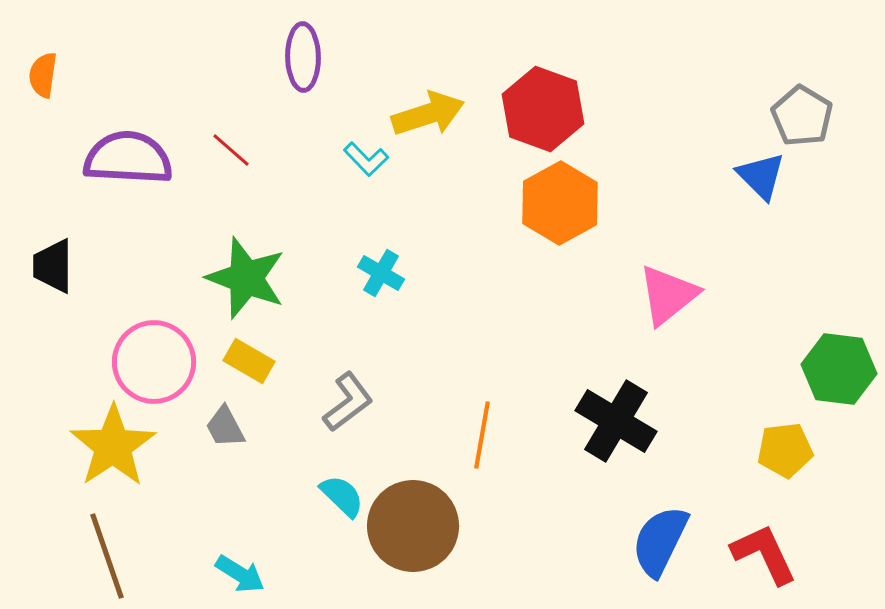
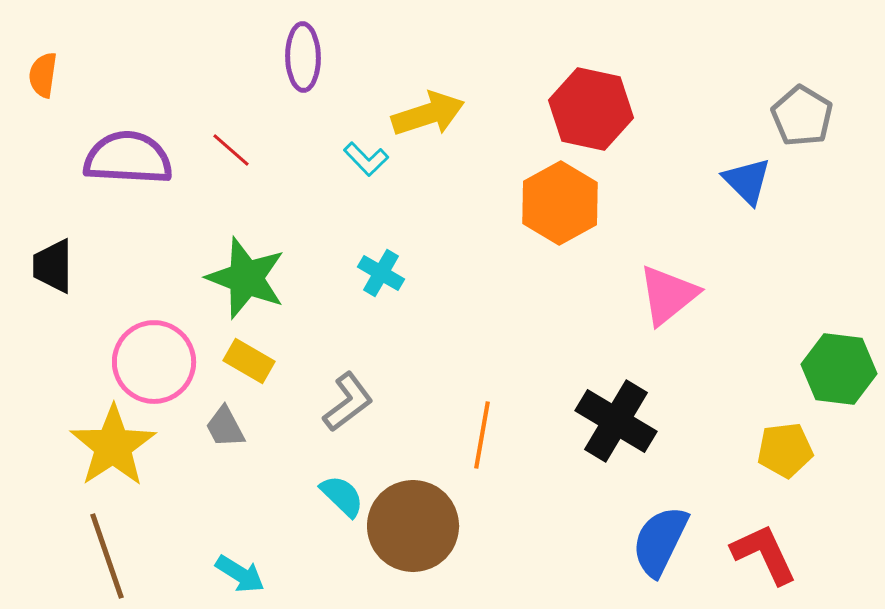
red hexagon: moved 48 px right; rotated 8 degrees counterclockwise
blue triangle: moved 14 px left, 5 px down
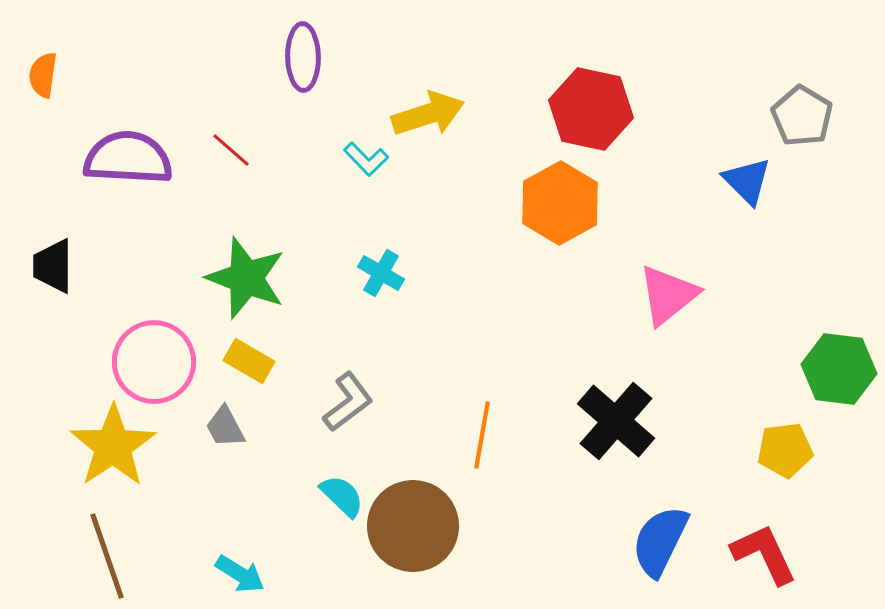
black cross: rotated 10 degrees clockwise
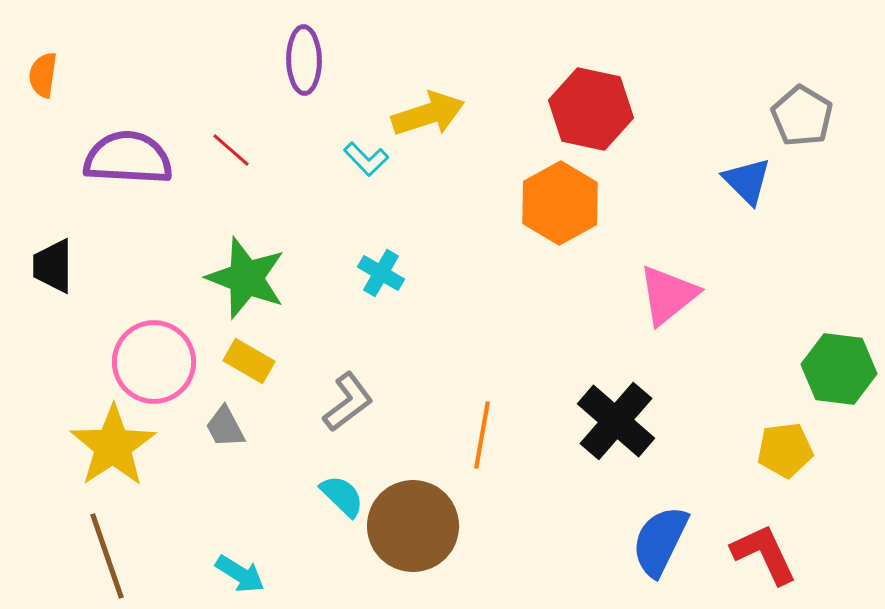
purple ellipse: moved 1 px right, 3 px down
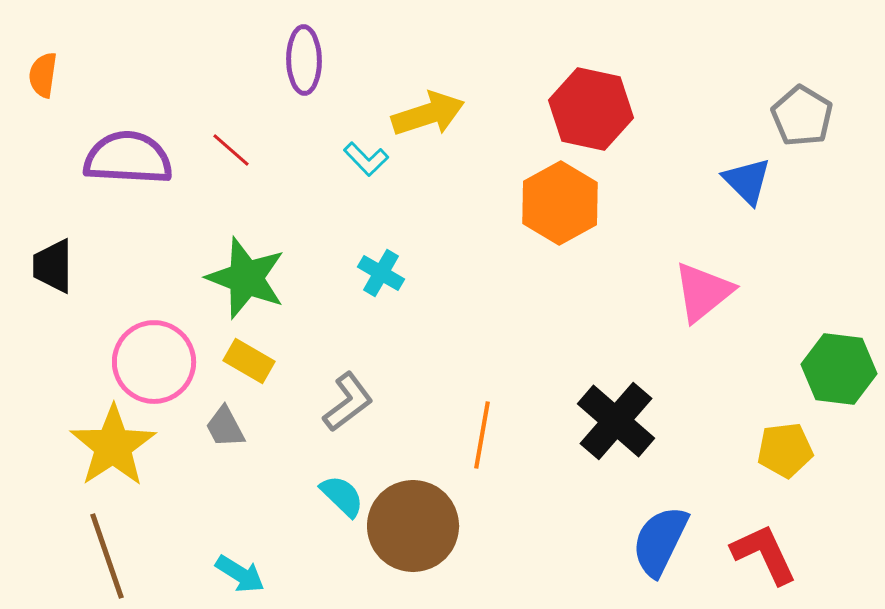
pink triangle: moved 35 px right, 3 px up
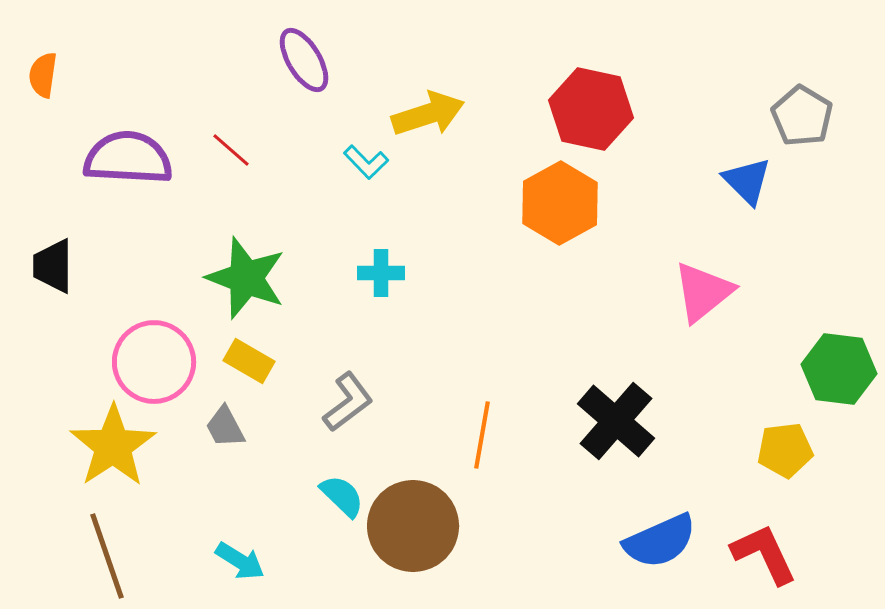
purple ellipse: rotated 30 degrees counterclockwise
cyan L-shape: moved 3 px down
cyan cross: rotated 30 degrees counterclockwise
blue semicircle: rotated 140 degrees counterclockwise
cyan arrow: moved 13 px up
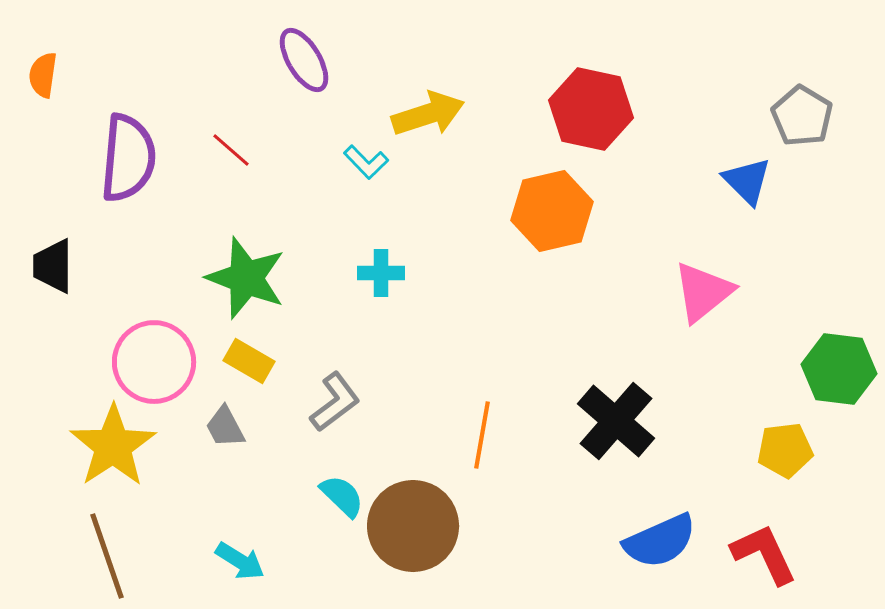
purple semicircle: rotated 92 degrees clockwise
orange hexagon: moved 8 px left, 8 px down; rotated 16 degrees clockwise
gray L-shape: moved 13 px left
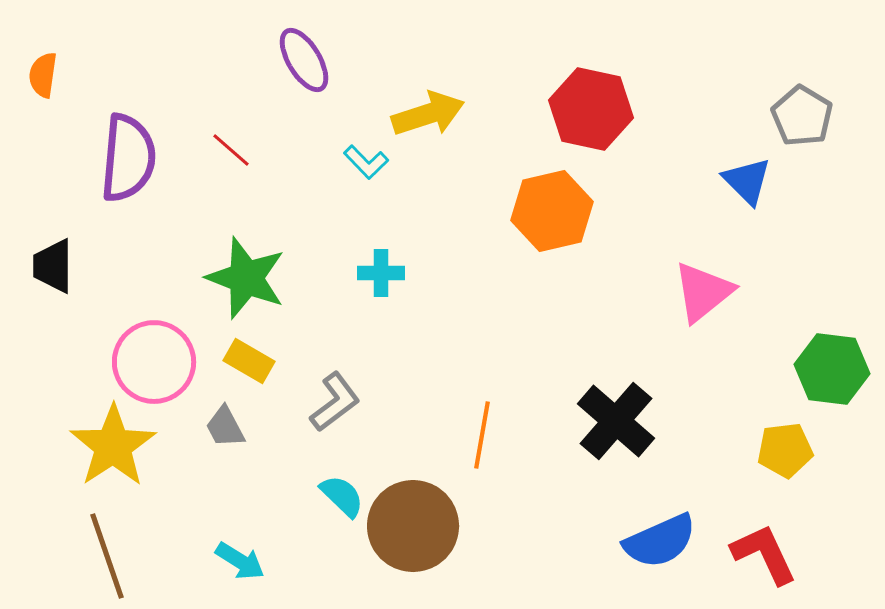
green hexagon: moved 7 px left
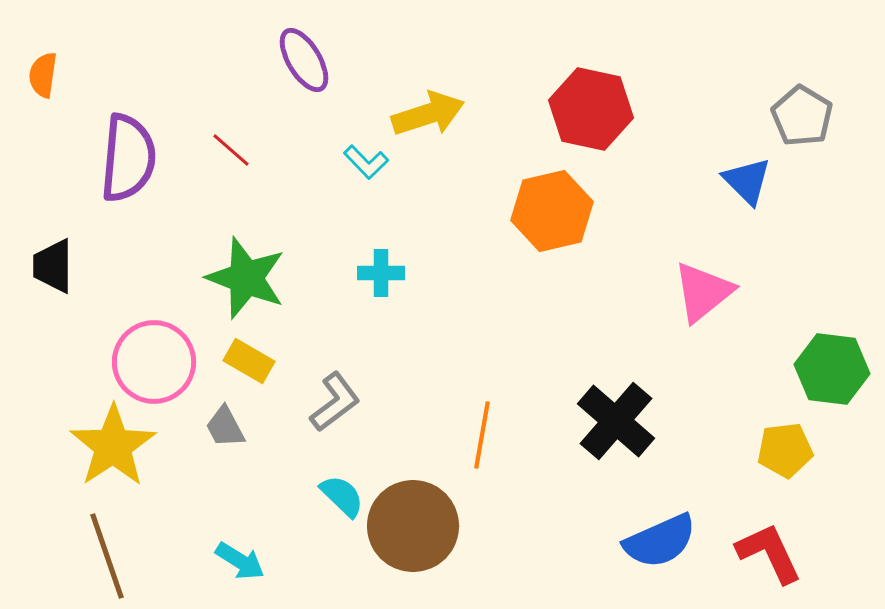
red L-shape: moved 5 px right, 1 px up
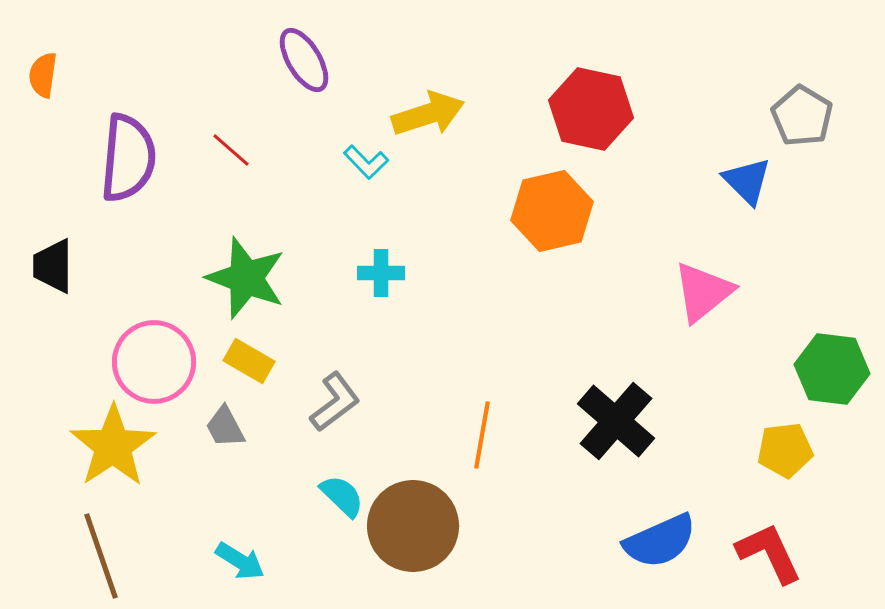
brown line: moved 6 px left
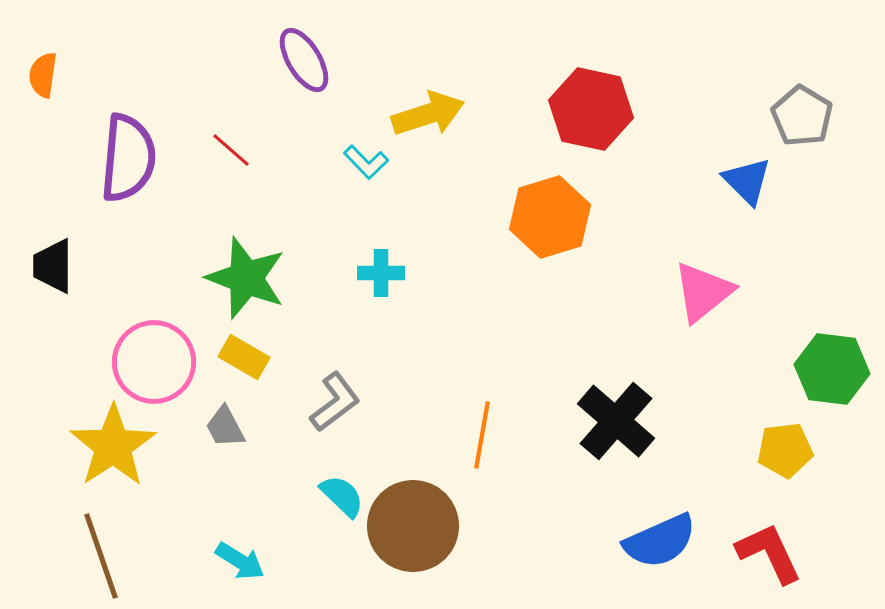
orange hexagon: moved 2 px left, 6 px down; rotated 4 degrees counterclockwise
yellow rectangle: moved 5 px left, 4 px up
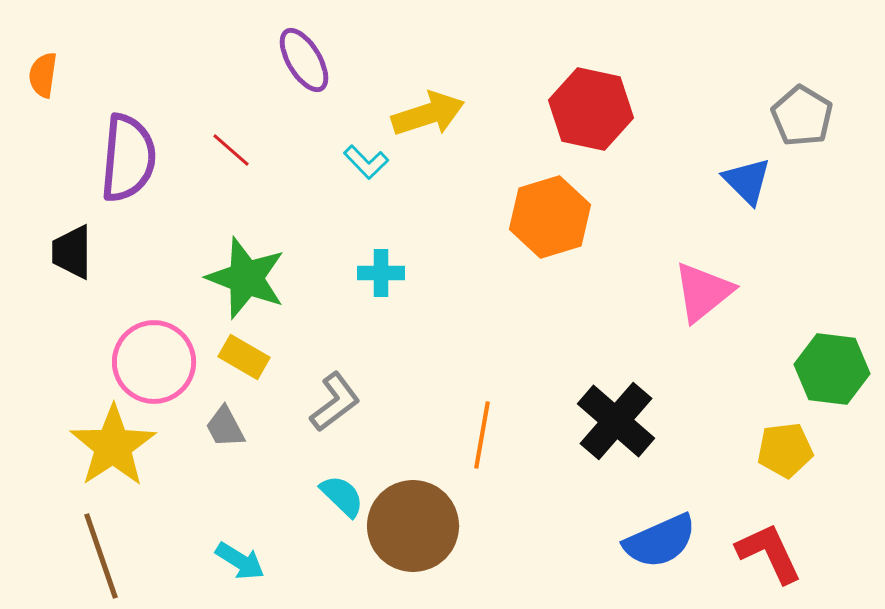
black trapezoid: moved 19 px right, 14 px up
